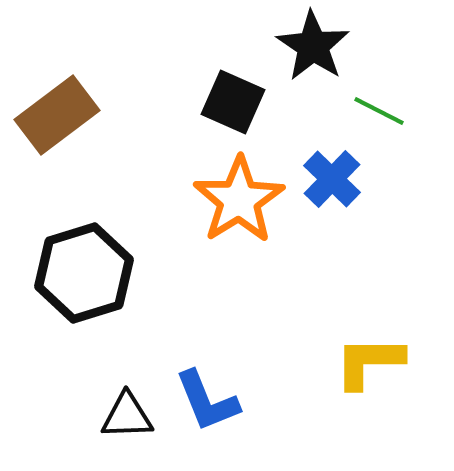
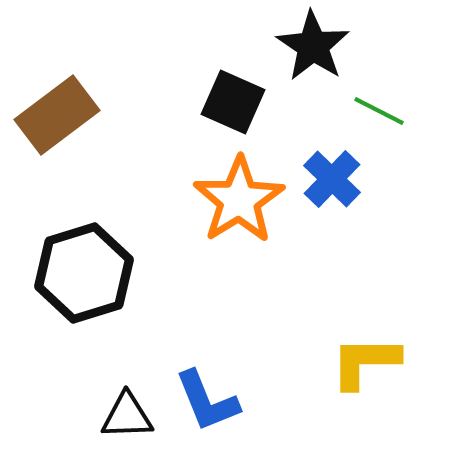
yellow L-shape: moved 4 px left
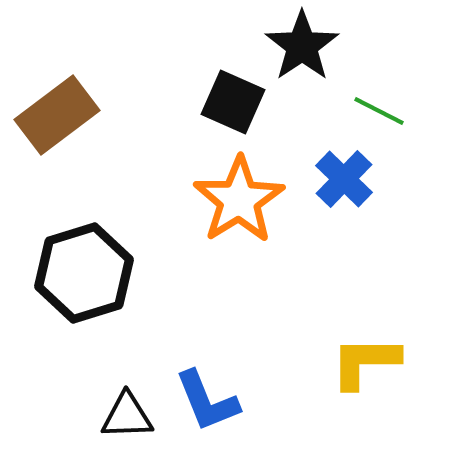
black star: moved 11 px left; rotated 4 degrees clockwise
blue cross: moved 12 px right
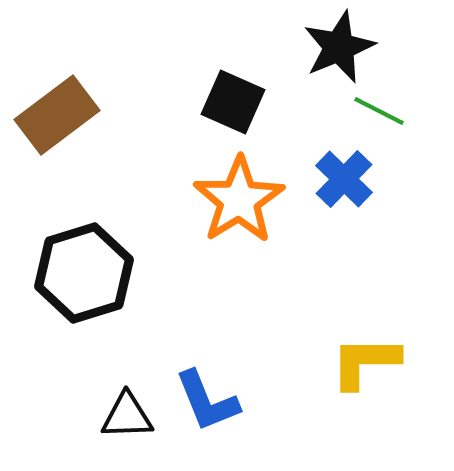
black star: moved 37 px right, 1 px down; rotated 12 degrees clockwise
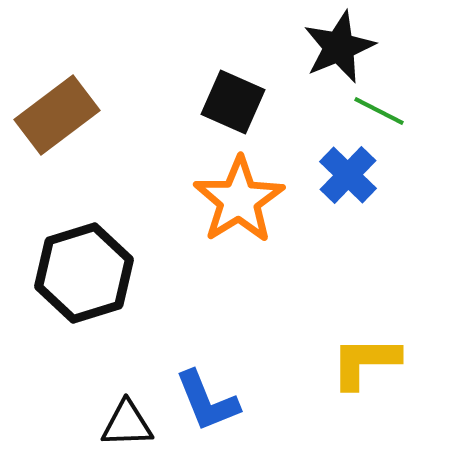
blue cross: moved 4 px right, 4 px up
black triangle: moved 8 px down
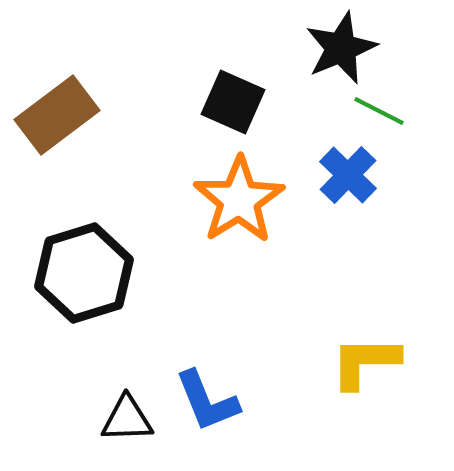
black star: moved 2 px right, 1 px down
black triangle: moved 5 px up
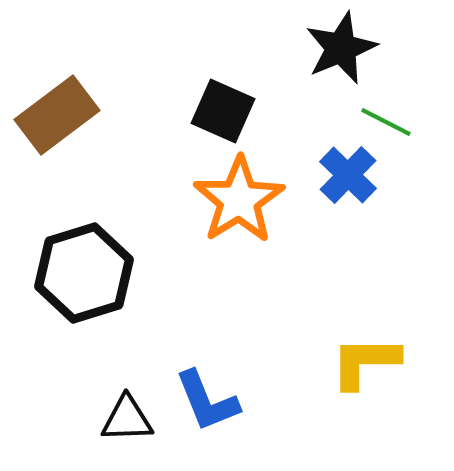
black square: moved 10 px left, 9 px down
green line: moved 7 px right, 11 px down
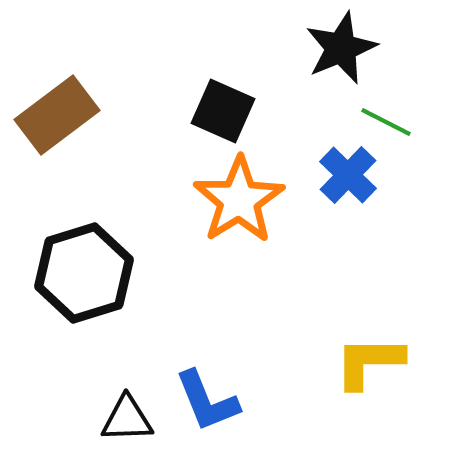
yellow L-shape: moved 4 px right
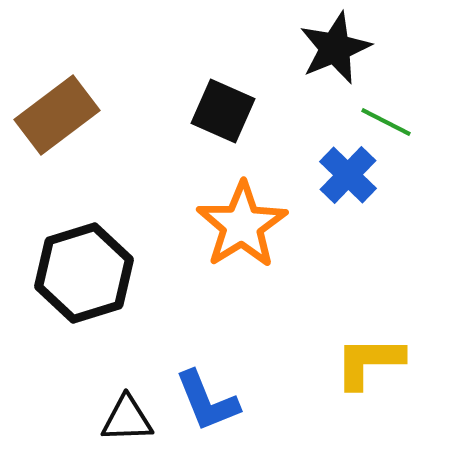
black star: moved 6 px left
orange star: moved 3 px right, 25 px down
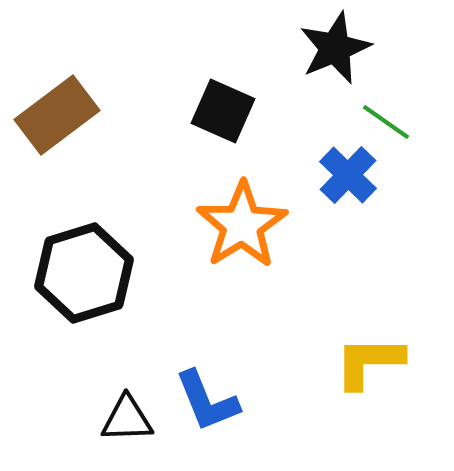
green line: rotated 8 degrees clockwise
